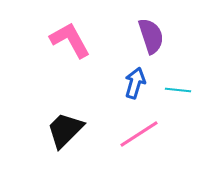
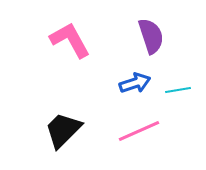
blue arrow: rotated 56 degrees clockwise
cyan line: rotated 15 degrees counterclockwise
black trapezoid: moved 2 px left
pink line: moved 3 px up; rotated 9 degrees clockwise
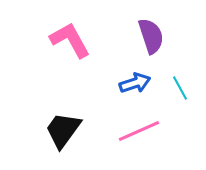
cyan line: moved 2 px right, 2 px up; rotated 70 degrees clockwise
black trapezoid: rotated 9 degrees counterclockwise
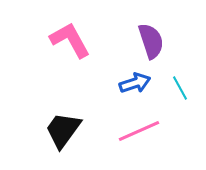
purple semicircle: moved 5 px down
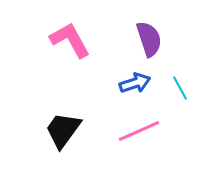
purple semicircle: moved 2 px left, 2 px up
